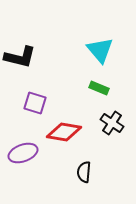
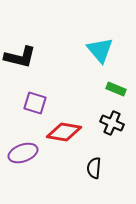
green rectangle: moved 17 px right, 1 px down
black cross: rotated 10 degrees counterclockwise
black semicircle: moved 10 px right, 4 px up
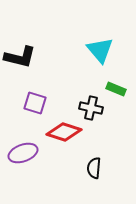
black cross: moved 21 px left, 15 px up; rotated 10 degrees counterclockwise
red diamond: rotated 8 degrees clockwise
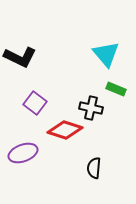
cyan triangle: moved 6 px right, 4 px down
black L-shape: rotated 12 degrees clockwise
purple square: rotated 20 degrees clockwise
red diamond: moved 1 px right, 2 px up
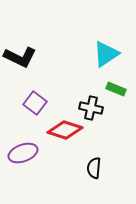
cyan triangle: rotated 36 degrees clockwise
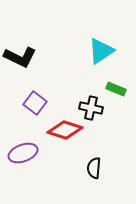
cyan triangle: moved 5 px left, 3 px up
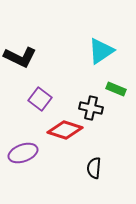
purple square: moved 5 px right, 4 px up
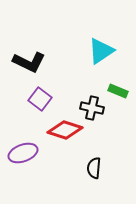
black L-shape: moved 9 px right, 5 px down
green rectangle: moved 2 px right, 2 px down
black cross: moved 1 px right
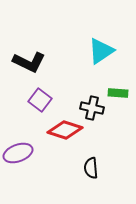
green rectangle: moved 2 px down; rotated 18 degrees counterclockwise
purple square: moved 1 px down
purple ellipse: moved 5 px left
black semicircle: moved 3 px left; rotated 10 degrees counterclockwise
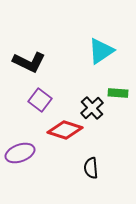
black cross: rotated 35 degrees clockwise
purple ellipse: moved 2 px right
